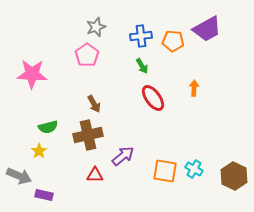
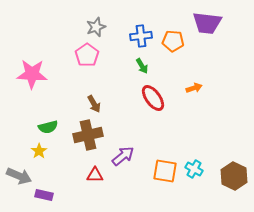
purple trapezoid: moved 6 px up; rotated 36 degrees clockwise
orange arrow: rotated 70 degrees clockwise
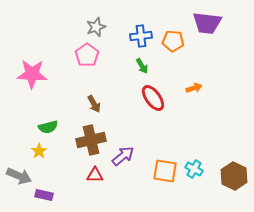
brown cross: moved 3 px right, 5 px down
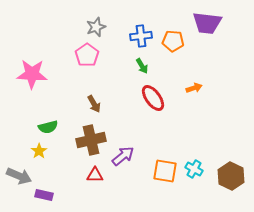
brown hexagon: moved 3 px left
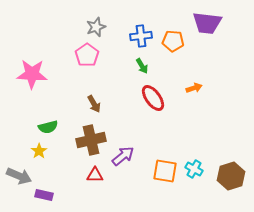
brown hexagon: rotated 16 degrees clockwise
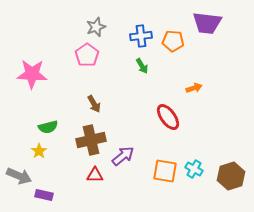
red ellipse: moved 15 px right, 19 px down
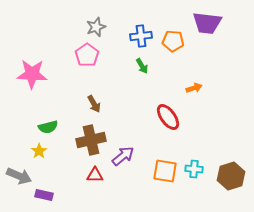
cyan cross: rotated 24 degrees counterclockwise
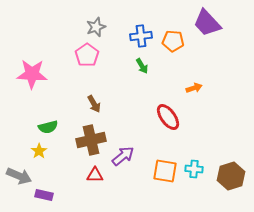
purple trapezoid: rotated 40 degrees clockwise
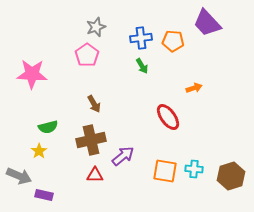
blue cross: moved 2 px down
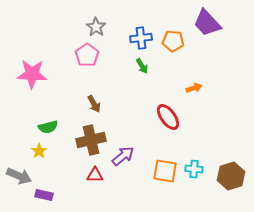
gray star: rotated 18 degrees counterclockwise
